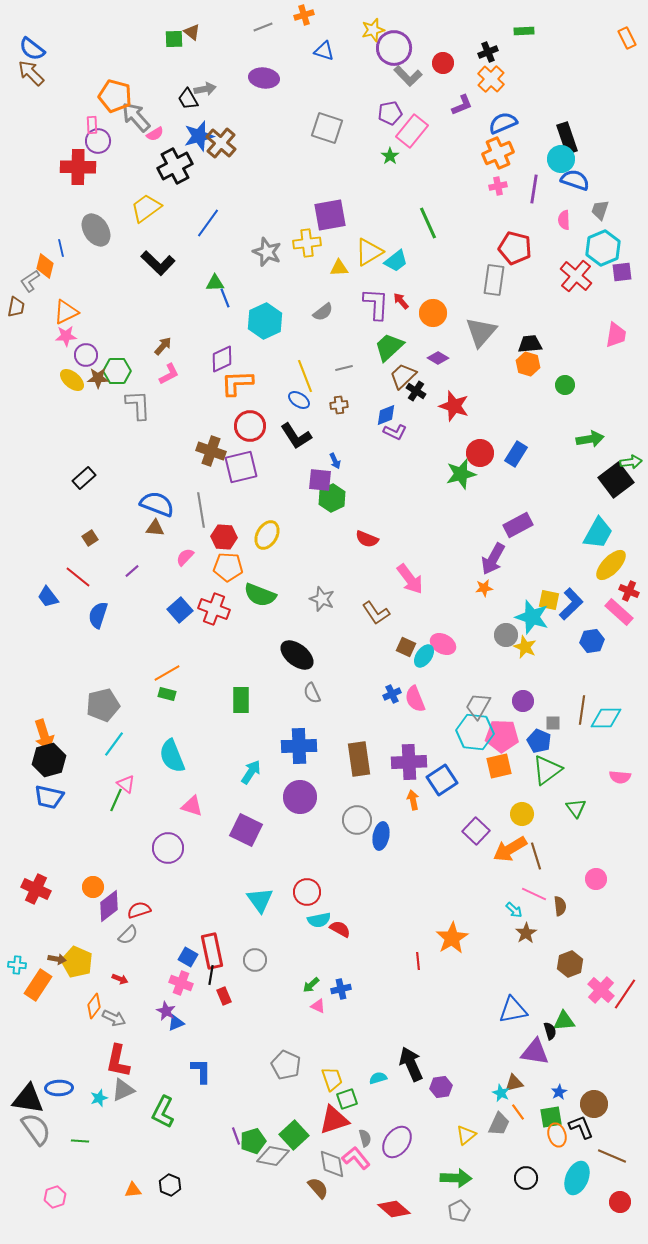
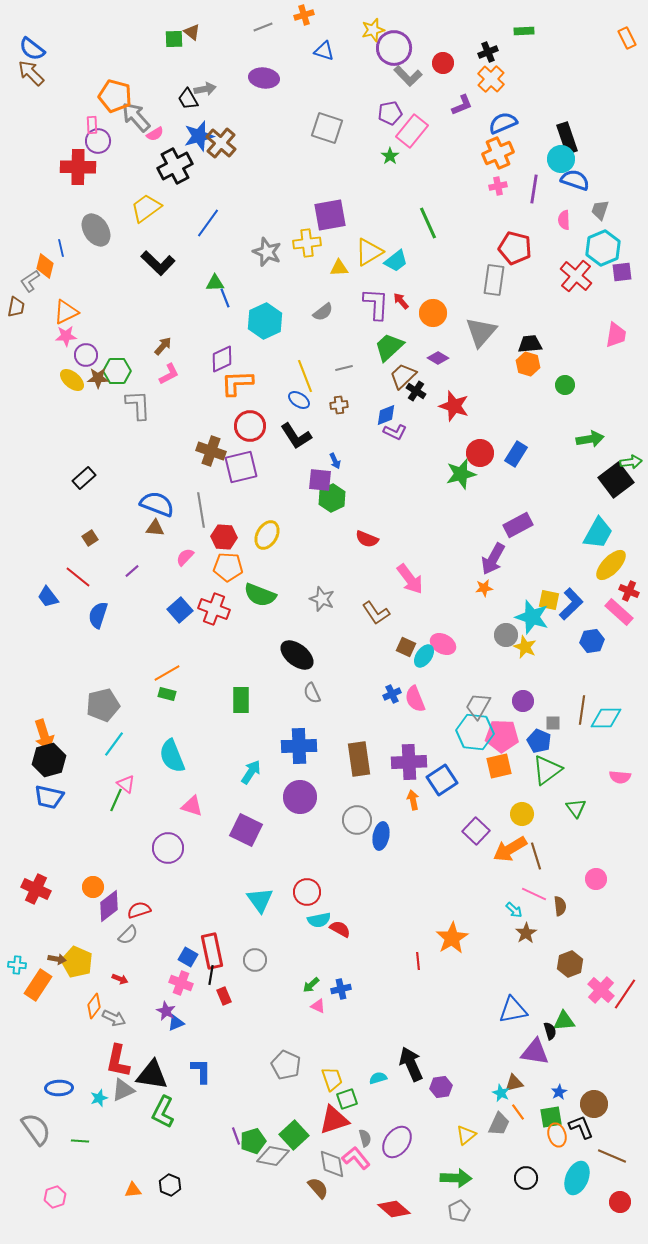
black triangle at (28, 1099): moved 124 px right, 24 px up
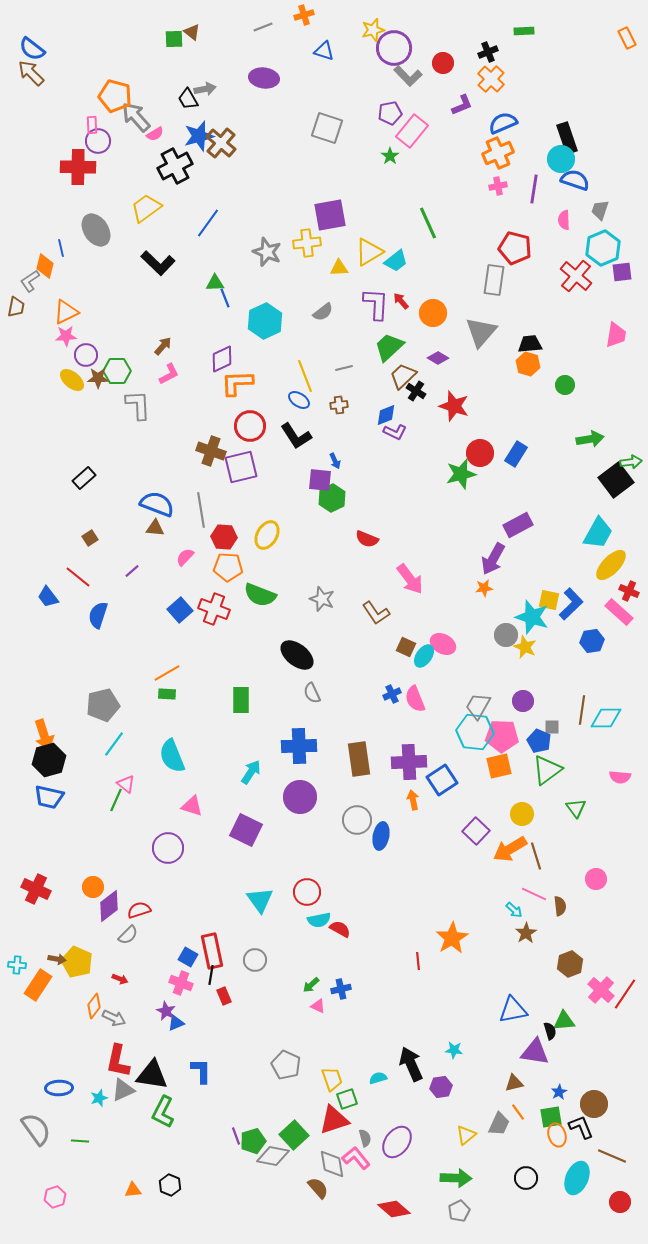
green rectangle at (167, 694): rotated 12 degrees counterclockwise
gray square at (553, 723): moved 1 px left, 4 px down
cyan star at (501, 1093): moved 47 px left, 43 px up; rotated 18 degrees counterclockwise
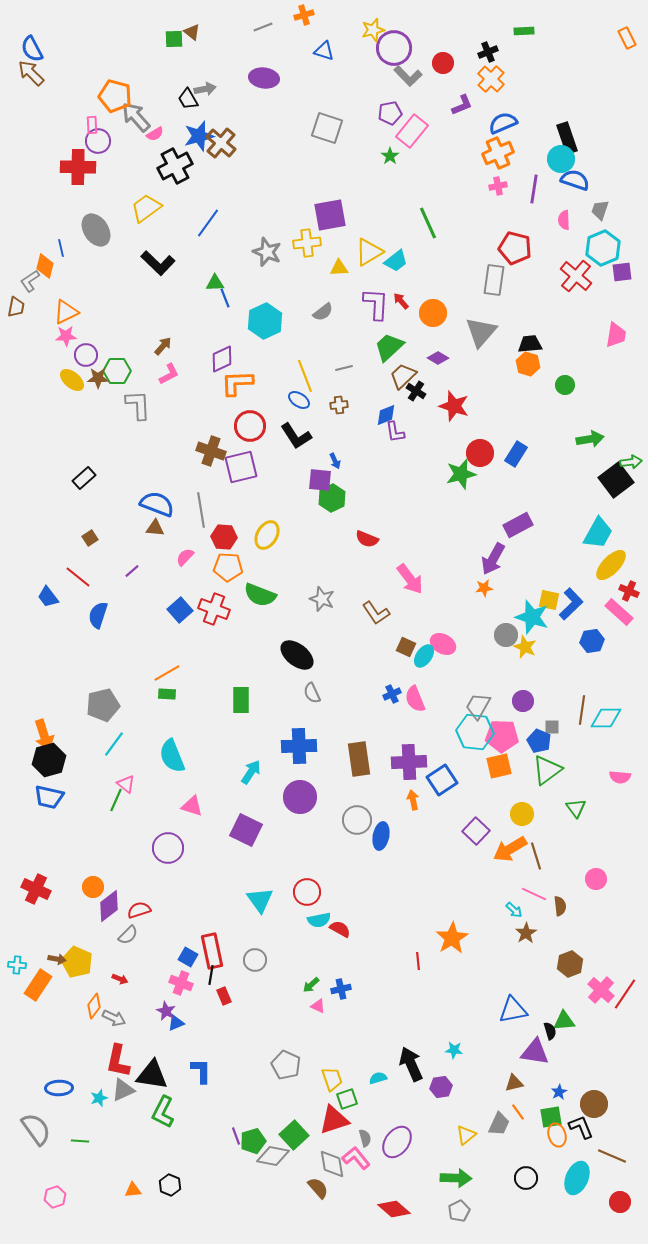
blue semicircle at (32, 49): rotated 24 degrees clockwise
purple L-shape at (395, 432): rotated 55 degrees clockwise
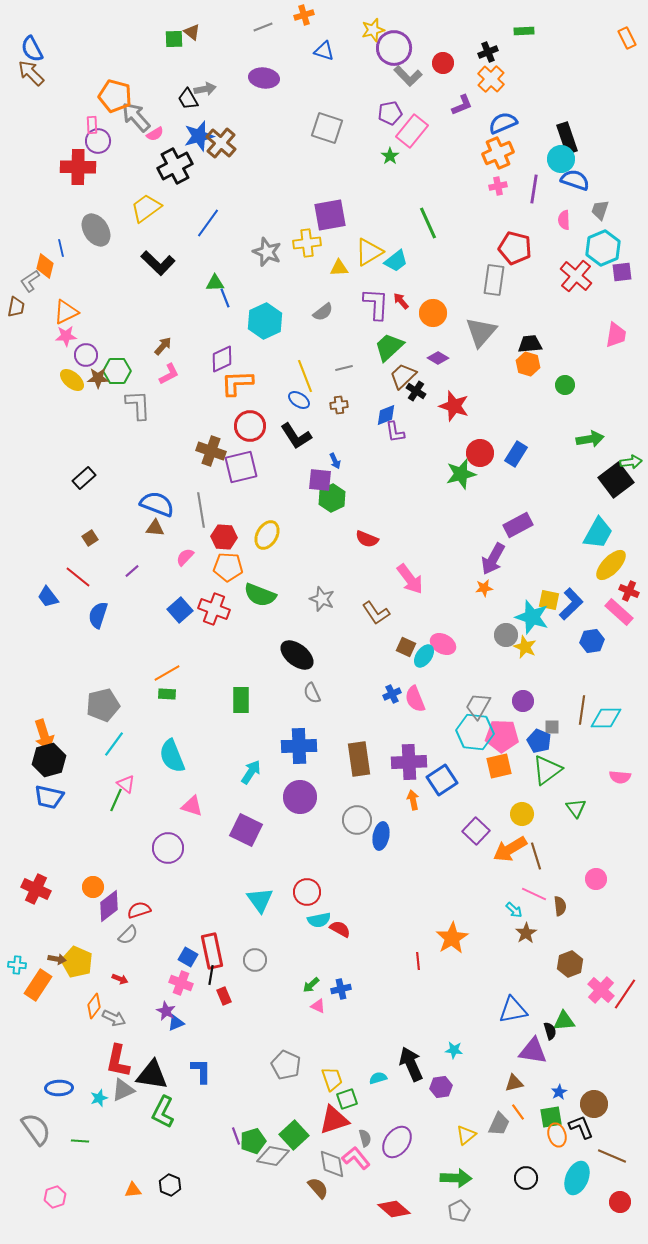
purple triangle at (535, 1052): moved 2 px left, 1 px up
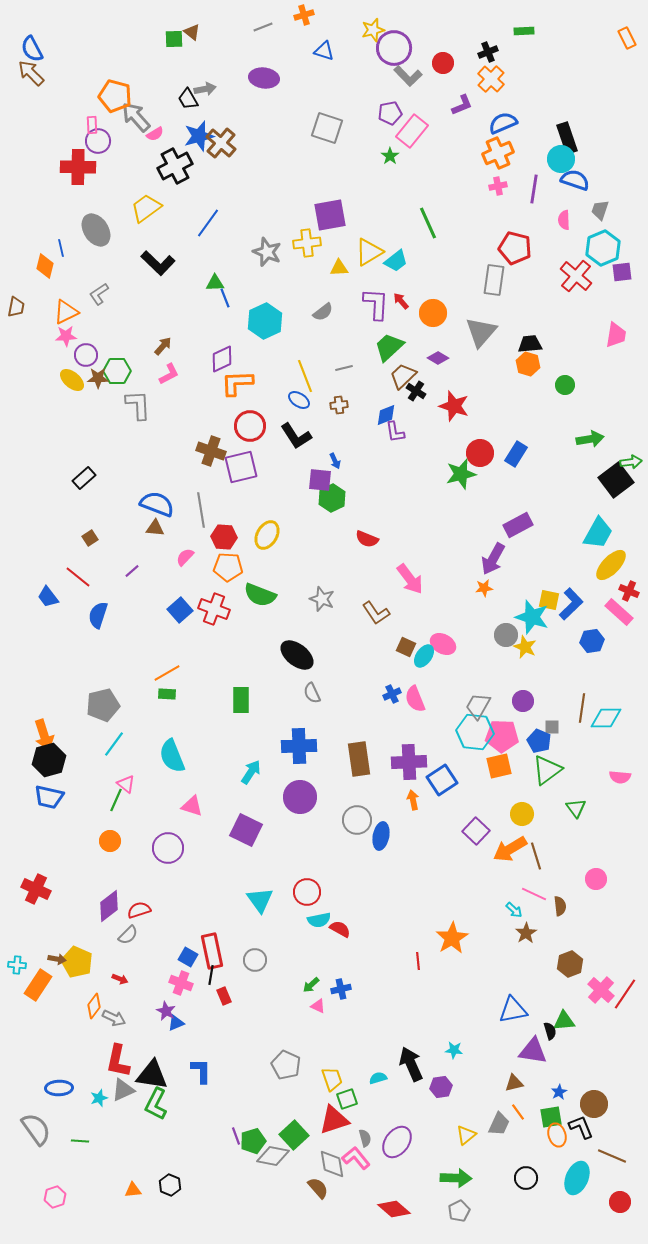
gray L-shape at (30, 281): moved 69 px right, 13 px down
brown line at (582, 710): moved 2 px up
orange circle at (93, 887): moved 17 px right, 46 px up
green L-shape at (163, 1112): moved 7 px left, 8 px up
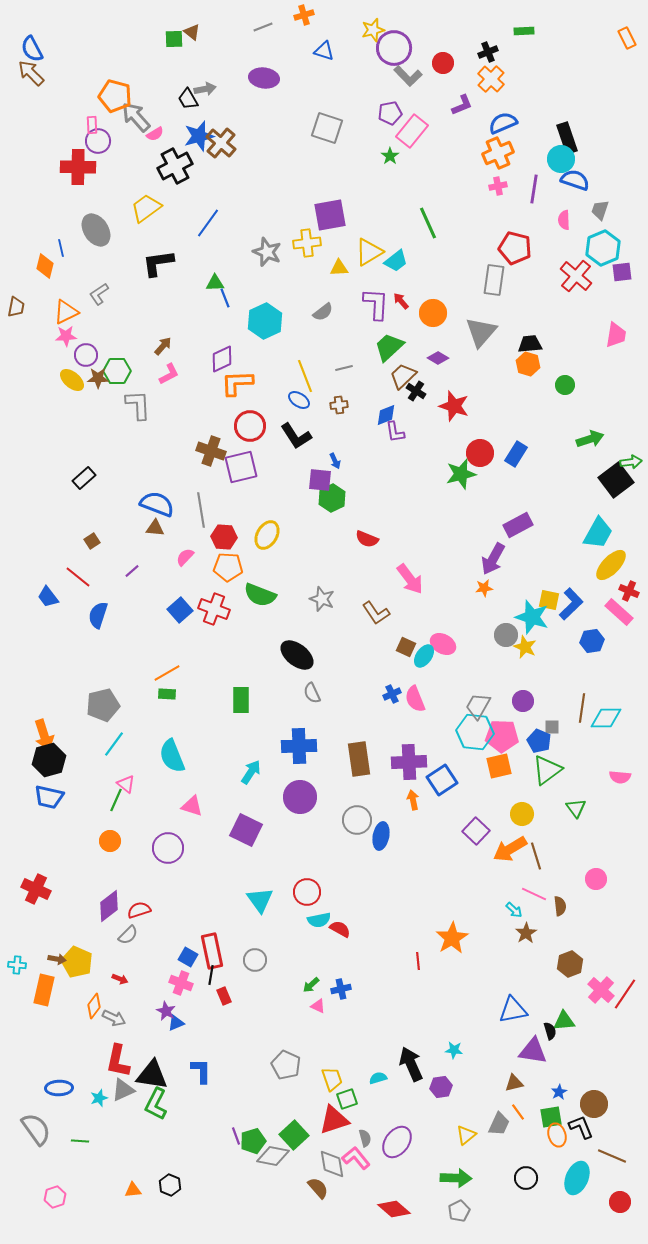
black L-shape at (158, 263): rotated 128 degrees clockwise
green arrow at (590, 439): rotated 8 degrees counterclockwise
brown square at (90, 538): moved 2 px right, 3 px down
orange rectangle at (38, 985): moved 6 px right, 5 px down; rotated 20 degrees counterclockwise
